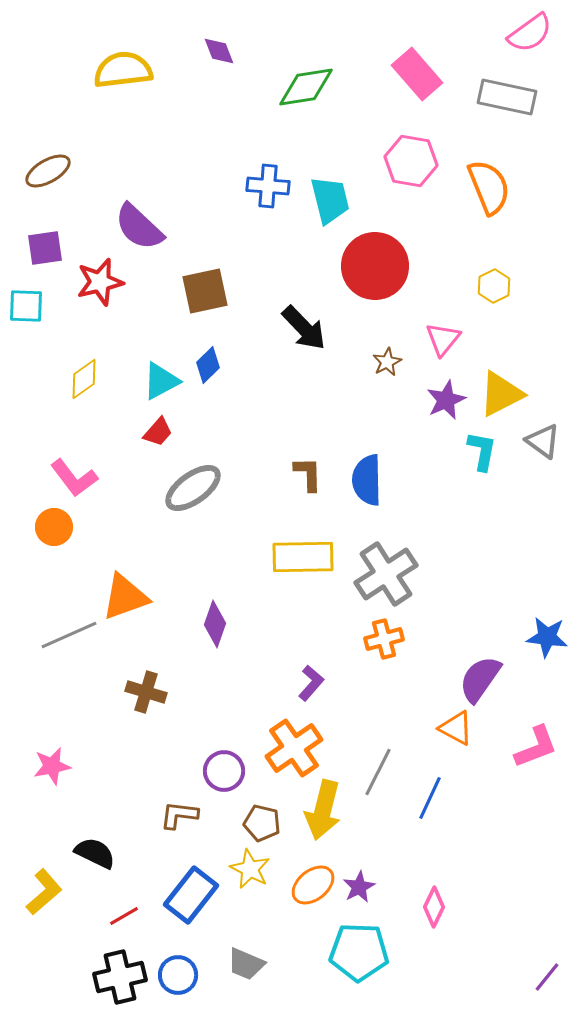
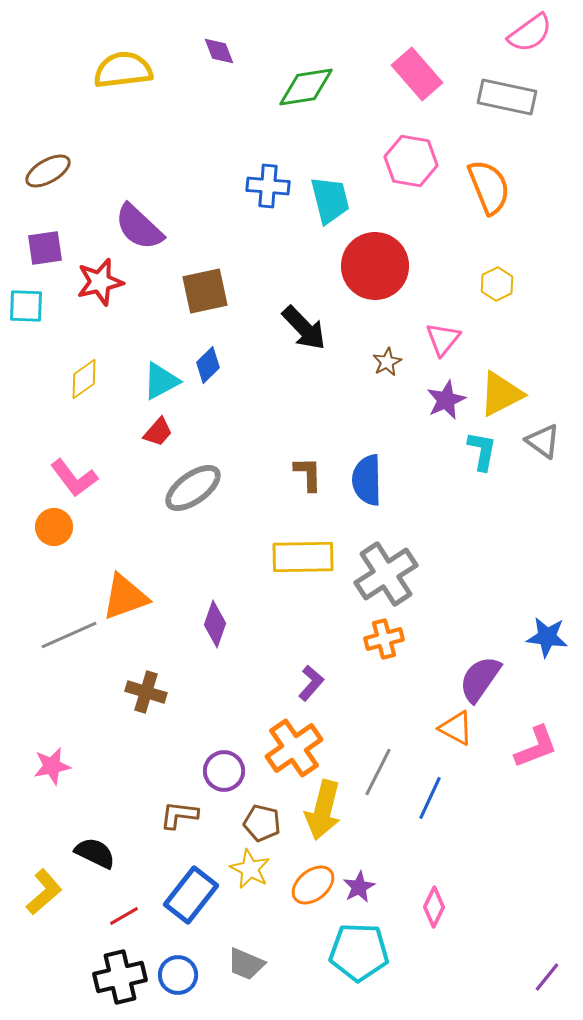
yellow hexagon at (494, 286): moved 3 px right, 2 px up
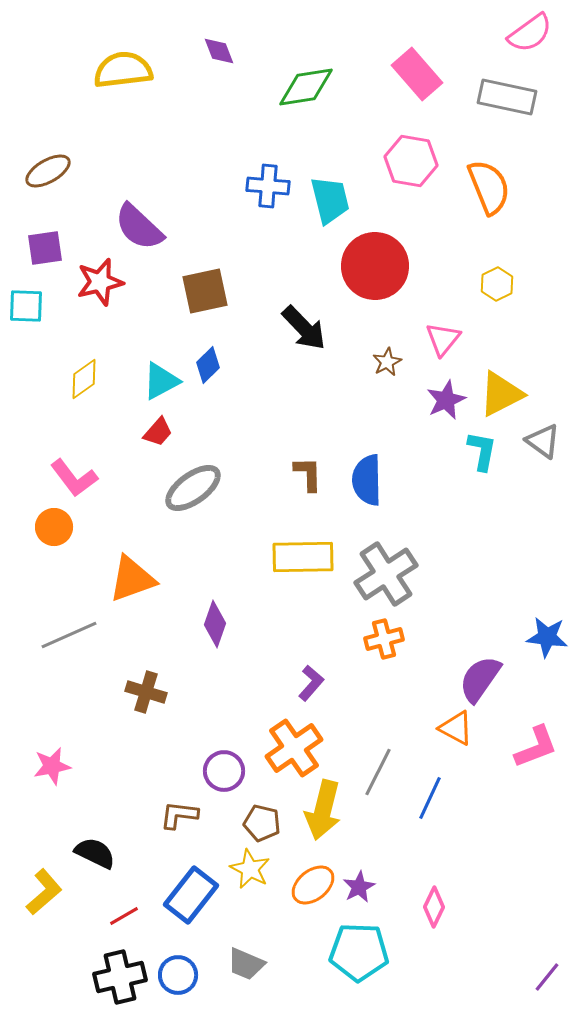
orange triangle at (125, 597): moved 7 px right, 18 px up
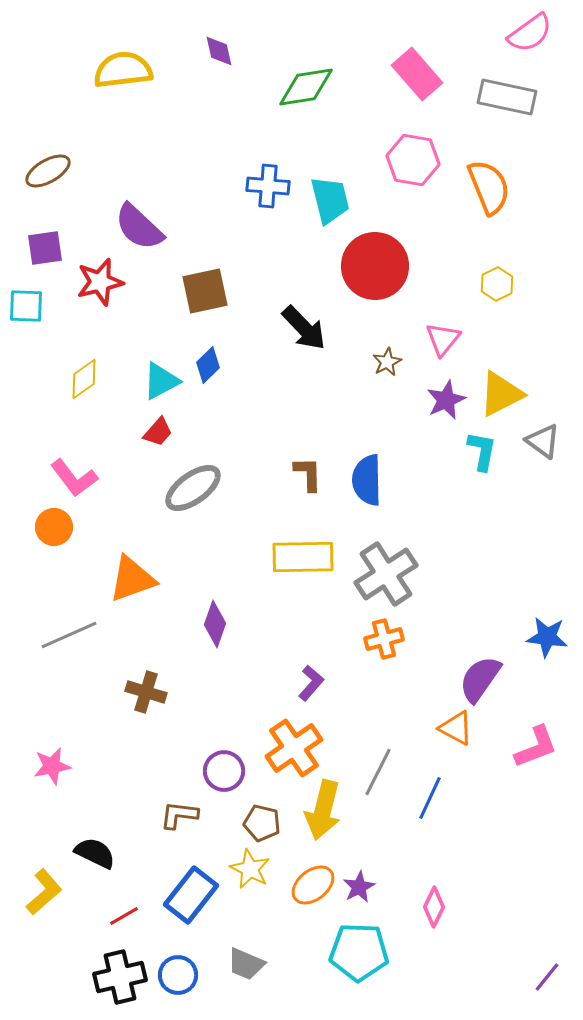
purple diamond at (219, 51): rotated 8 degrees clockwise
pink hexagon at (411, 161): moved 2 px right, 1 px up
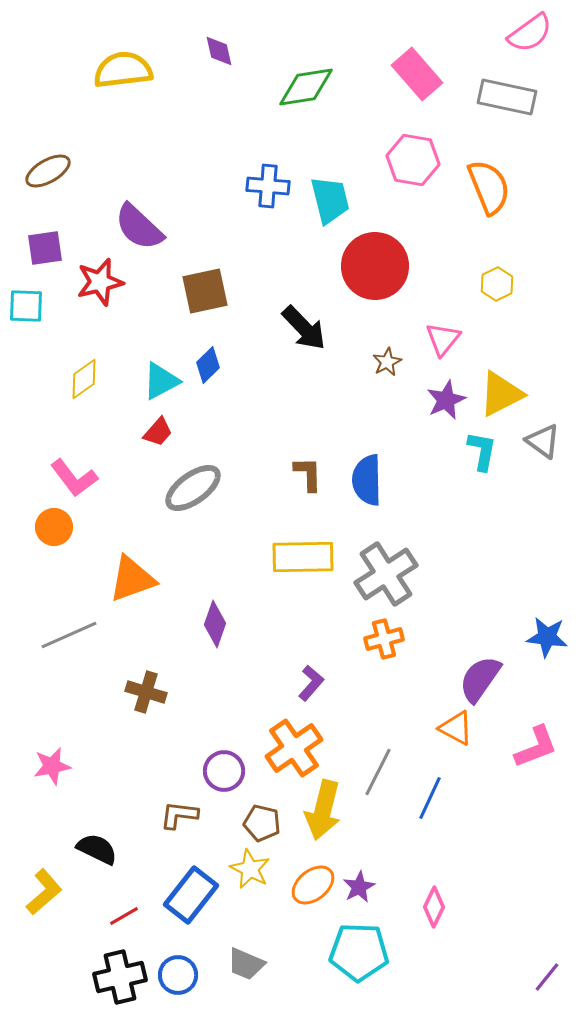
black semicircle at (95, 853): moved 2 px right, 4 px up
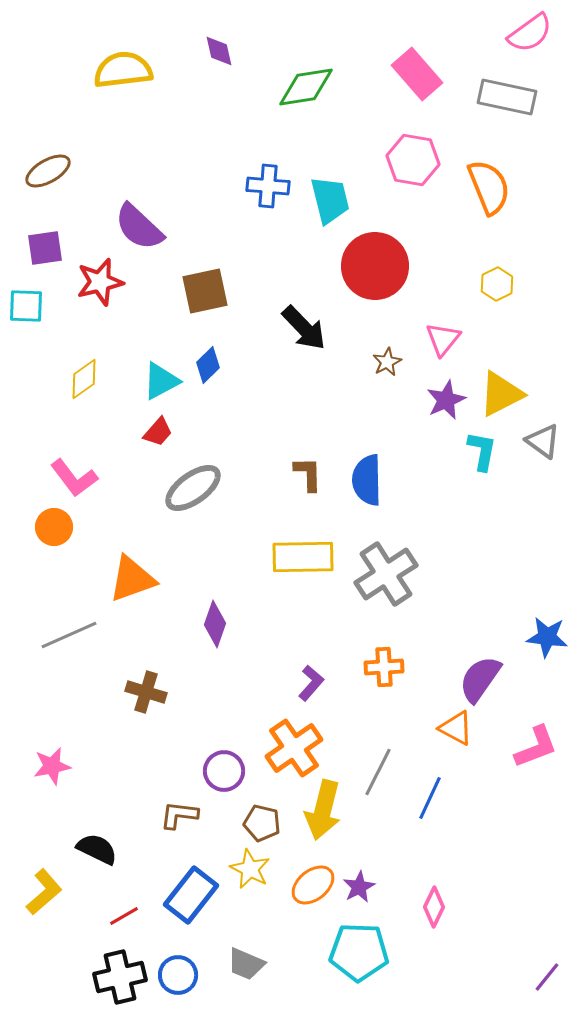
orange cross at (384, 639): moved 28 px down; rotated 12 degrees clockwise
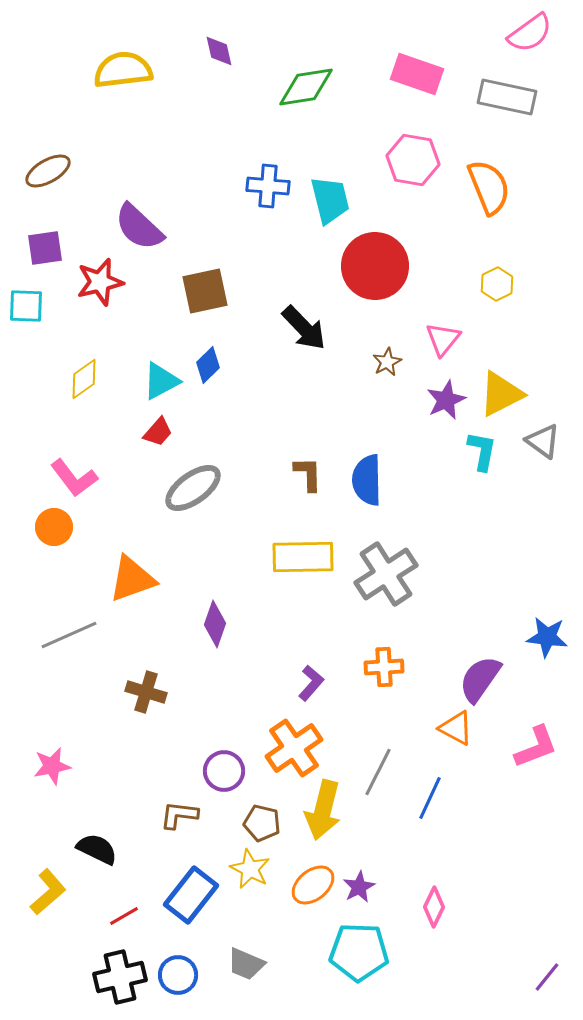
pink rectangle at (417, 74): rotated 30 degrees counterclockwise
yellow L-shape at (44, 892): moved 4 px right
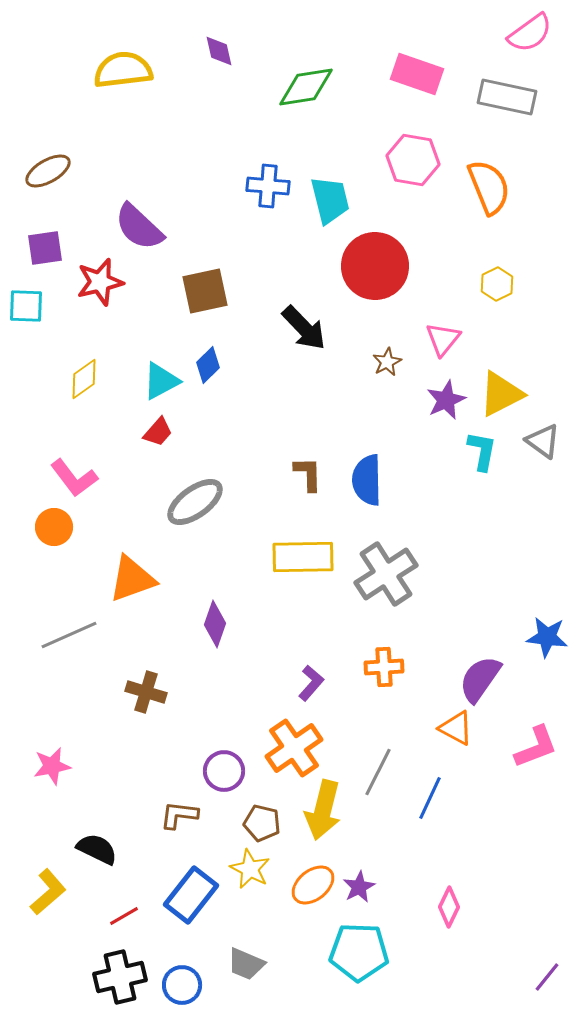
gray ellipse at (193, 488): moved 2 px right, 14 px down
pink diamond at (434, 907): moved 15 px right
blue circle at (178, 975): moved 4 px right, 10 px down
